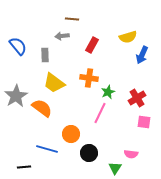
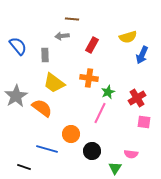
black circle: moved 3 px right, 2 px up
black line: rotated 24 degrees clockwise
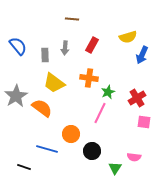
gray arrow: moved 3 px right, 12 px down; rotated 80 degrees counterclockwise
pink semicircle: moved 3 px right, 3 px down
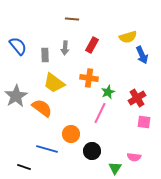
blue arrow: rotated 48 degrees counterclockwise
